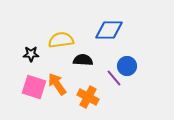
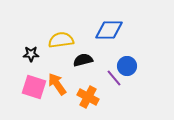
black semicircle: rotated 18 degrees counterclockwise
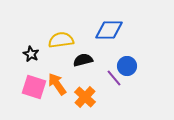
black star: rotated 28 degrees clockwise
orange cross: moved 3 px left; rotated 15 degrees clockwise
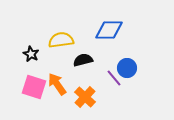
blue circle: moved 2 px down
